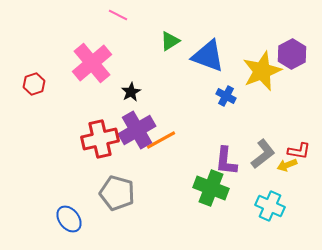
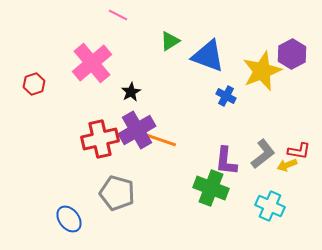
orange line: rotated 48 degrees clockwise
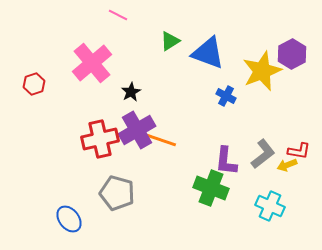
blue triangle: moved 3 px up
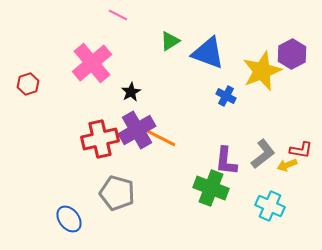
red hexagon: moved 6 px left
orange line: moved 2 px up; rotated 8 degrees clockwise
red L-shape: moved 2 px right, 1 px up
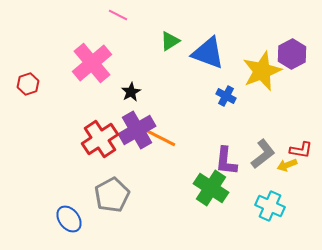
red cross: rotated 21 degrees counterclockwise
green cross: rotated 12 degrees clockwise
gray pentagon: moved 5 px left, 2 px down; rotated 28 degrees clockwise
